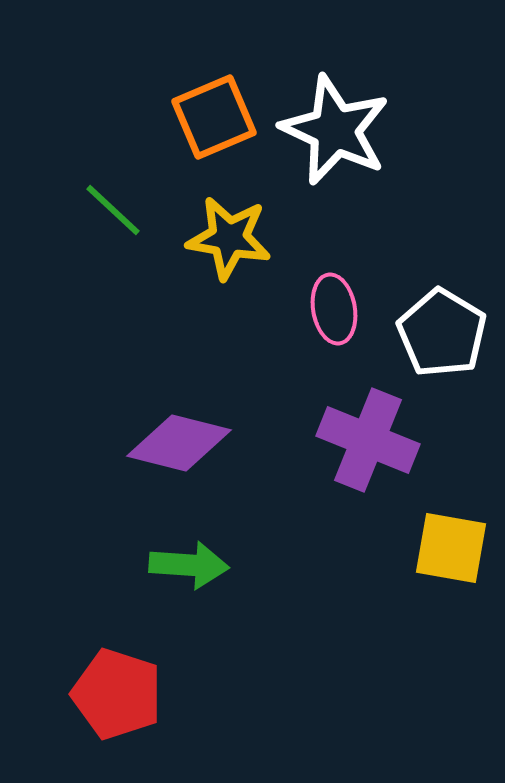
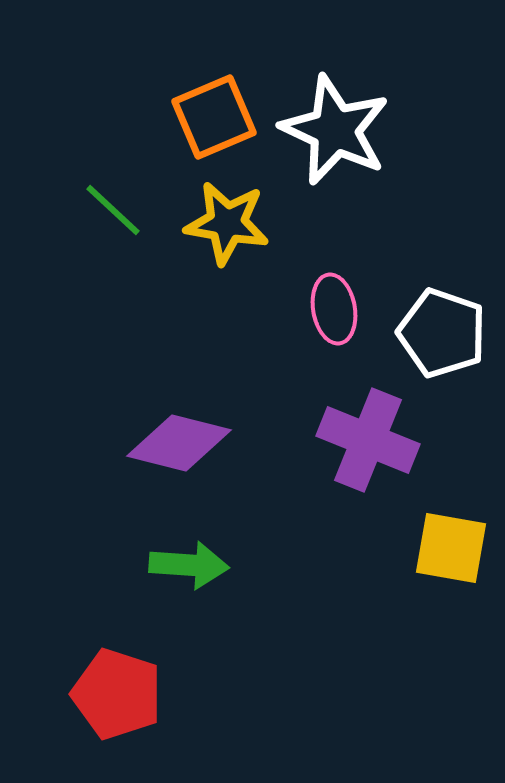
yellow star: moved 2 px left, 15 px up
white pentagon: rotated 12 degrees counterclockwise
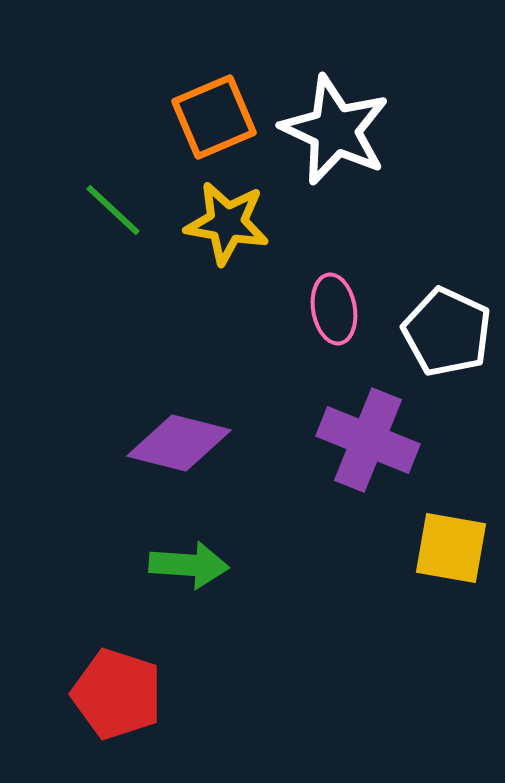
white pentagon: moved 5 px right, 1 px up; rotated 6 degrees clockwise
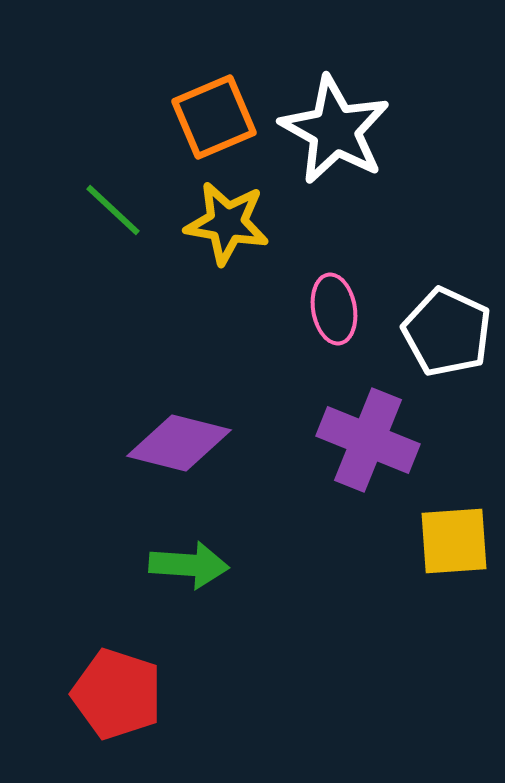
white star: rotated 4 degrees clockwise
yellow square: moved 3 px right, 7 px up; rotated 14 degrees counterclockwise
